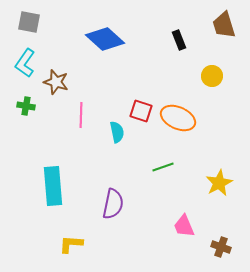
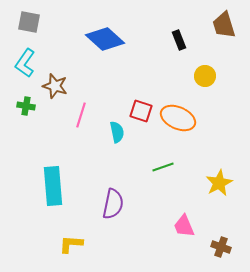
yellow circle: moved 7 px left
brown star: moved 1 px left, 4 px down
pink line: rotated 15 degrees clockwise
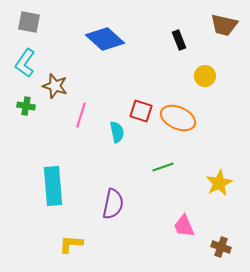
brown trapezoid: rotated 60 degrees counterclockwise
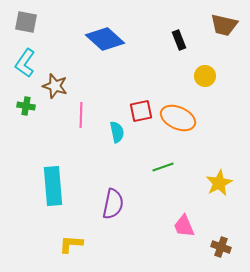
gray square: moved 3 px left
red square: rotated 30 degrees counterclockwise
pink line: rotated 15 degrees counterclockwise
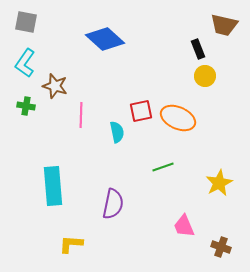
black rectangle: moved 19 px right, 9 px down
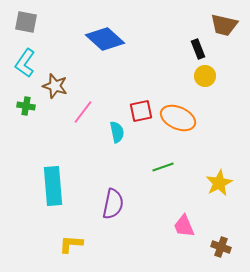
pink line: moved 2 px right, 3 px up; rotated 35 degrees clockwise
